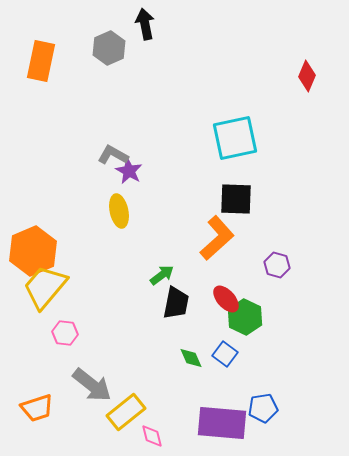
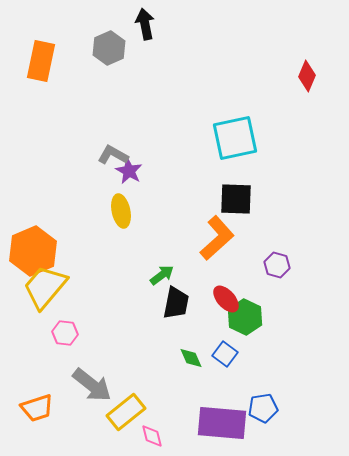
yellow ellipse: moved 2 px right
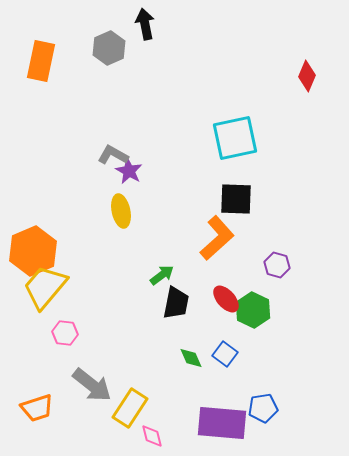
green hexagon: moved 8 px right, 7 px up
yellow rectangle: moved 4 px right, 4 px up; rotated 18 degrees counterclockwise
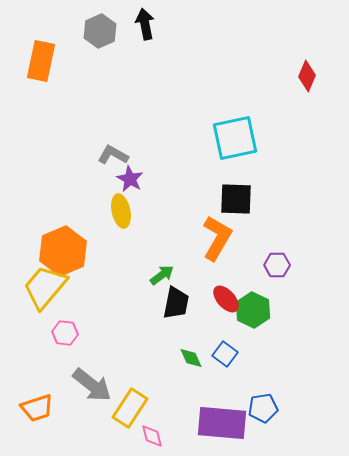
gray hexagon: moved 9 px left, 17 px up
purple star: moved 1 px right, 8 px down
orange L-shape: rotated 18 degrees counterclockwise
orange hexagon: moved 30 px right
purple hexagon: rotated 15 degrees counterclockwise
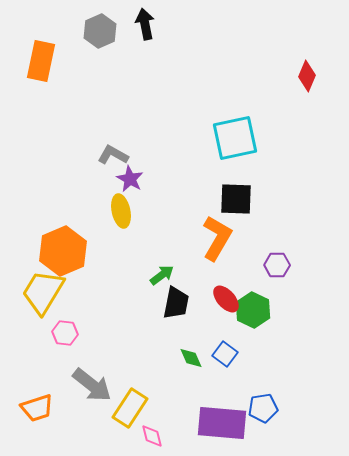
yellow trapezoid: moved 2 px left, 5 px down; rotated 9 degrees counterclockwise
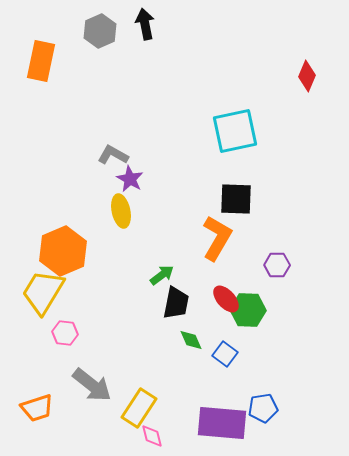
cyan square: moved 7 px up
green hexagon: moved 5 px left; rotated 24 degrees counterclockwise
green diamond: moved 18 px up
yellow rectangle: moved 9 px right
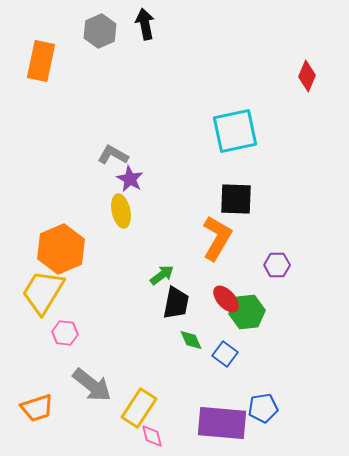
orange hexagon: moved 2 px left, 2 px up
green hexagon: moved 1 px left, 2 px down; rotated 8 degrees counterclockwise
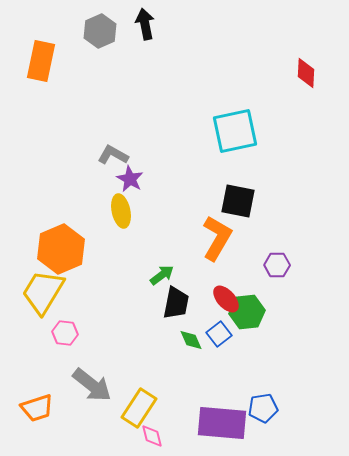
red diamond: moved 1 px left, 3 px up; rotated 20 degrees counterclockwise
black square: moved 2 px right, 2 px down; rotated 9 degrees clockwise
blue square: moved 6 px left, 20 px up; rotated 15 degrees clockwise
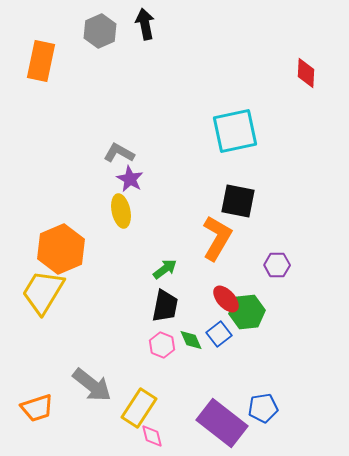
gray L-shape: moved 6 px right, 2 px up
green arrow: moved 3 px right, 6 px up
black trapezoid: moved 11 px left, 3 px down
pink hexagon: moved 97 px right, 12 px down; rotated 15 degrees clockwise
purple rectangle: rotated 33 degrees clockwise
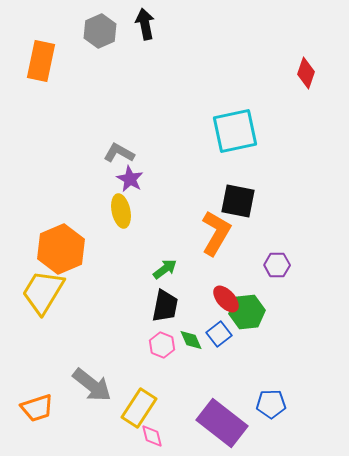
red diamond: rotated 16 degrees clockwise
orange L-shape: moved 1 px left, 5 px up
blue pentagon: moved 8 px right, 4 px up; rotated 8 degrees clockwise
